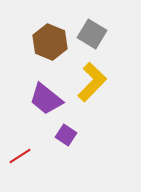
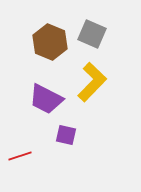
gray square: rotated 8 degrees counterclockwise
purple trapezoid: rotated 12 degrees counterclockwise
purple square: rotated 20 degrees counterclockwise
red line: rotated 15 degrees clockwise
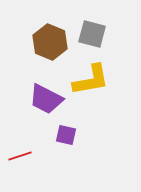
gray square: rotated 8 degrees counterclockwise
yellow L-shape: moved 1 px left, 2 px up; rotated 36 degrees clockwise
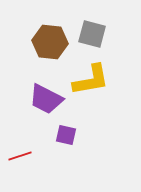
brown hexagon: rotated 16 degrees counterclockwise
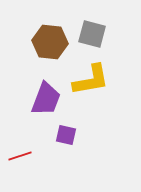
purple trapezoid: rotated 96 degrees counterclockwise
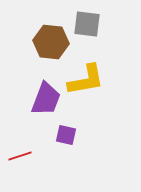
gray square: moved 5 px left, 10 px up; rotated 8 degrees counterclockwise
brown hexagon: moved 1 px right
yellow L-shape: moved 5 px left
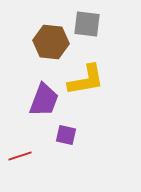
purple trapezoid: moved 2 px left, 1 px down
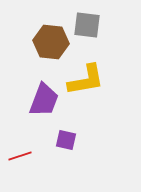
gray square: moved 1 px down
purple square: moved 5 px down
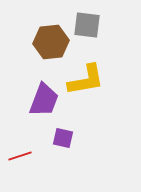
brown hexagon: rotated 12 degrees counterclockwise
purple square: moved 3 px left, 2 px up
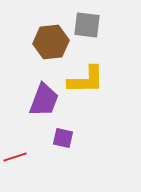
yellow L-shape: rotated 9 degrees clockwise
red line: moved 5 px left, 1 px down
